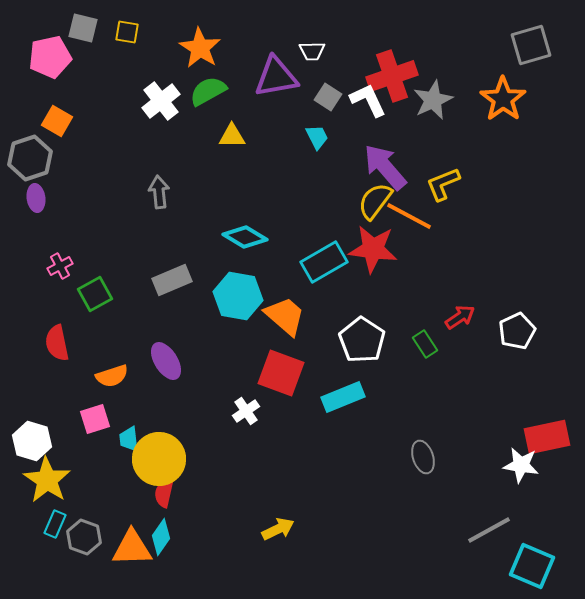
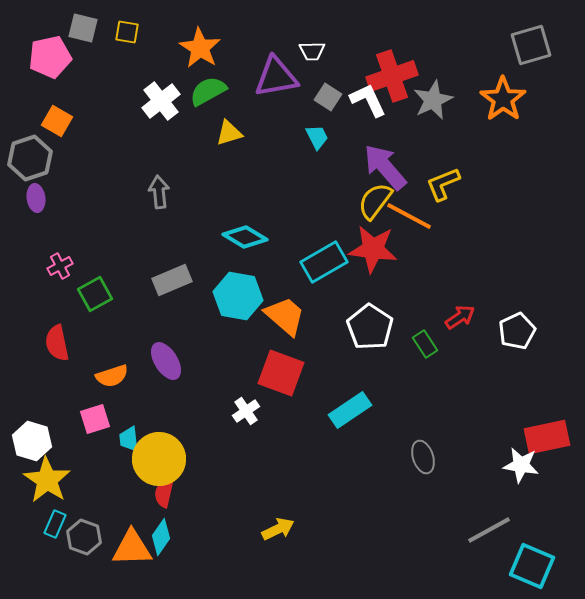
yellow triangle at (232, 136): moved 3 px left, 3 px up; rotated 16 degrees counterclockwise
white pentagon at (362, 340): moved 8 px right, 13 px up
cyan rectangle at (343, 397): moved 7 px right, 13 px down; rotated 12 degrees counterclockwise
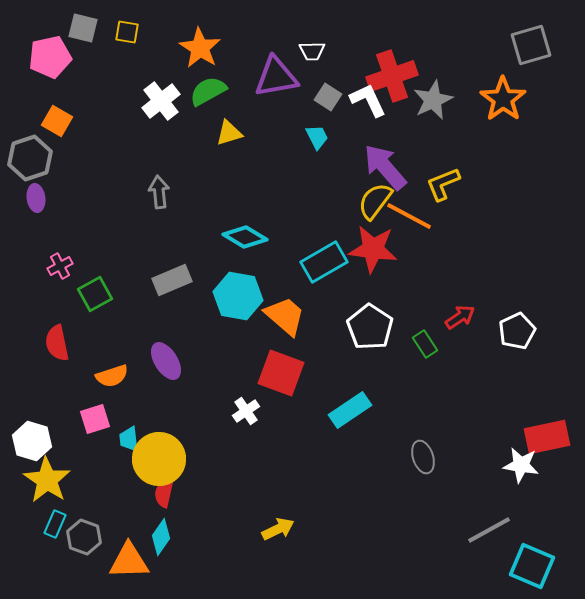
orange triangle at (132, 548): moved 3 px left, 13 px down
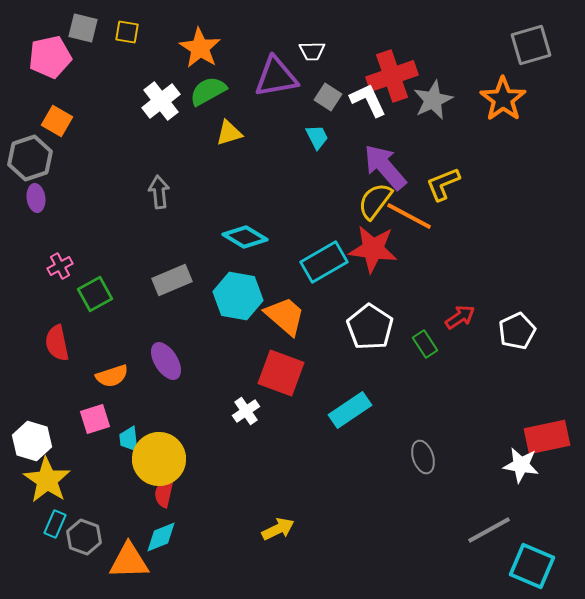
cyan diamond at (161, 537): rotated 33 degrees clockwise
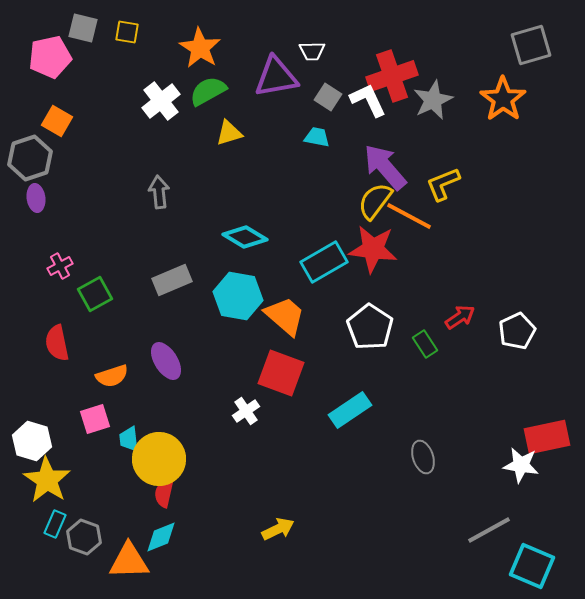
cyan trapezoid at (317, 137): rotated 52 degrees counterclockwise
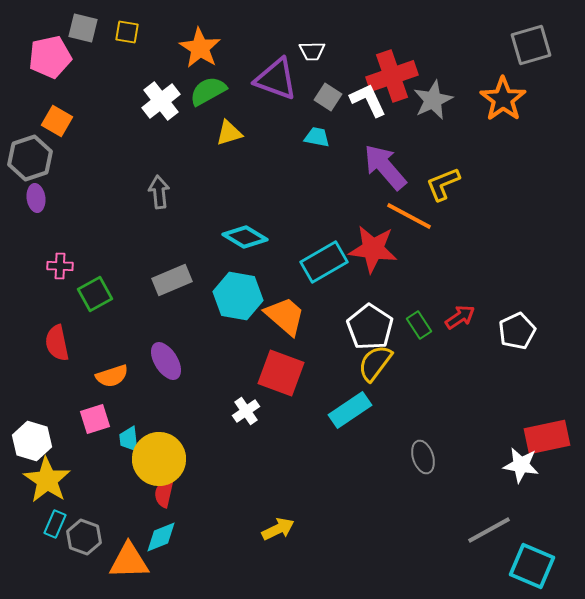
purple triangle at (276, 77): moved 2 px down; rotated 30 degrees clockwise
yellow semicircle at (375, 201): moved 162 px down
pink cross at (60, 266): rotated 30 degrees clockwise
green rectangle at (425, 344): moved 6 px left, 19 px up
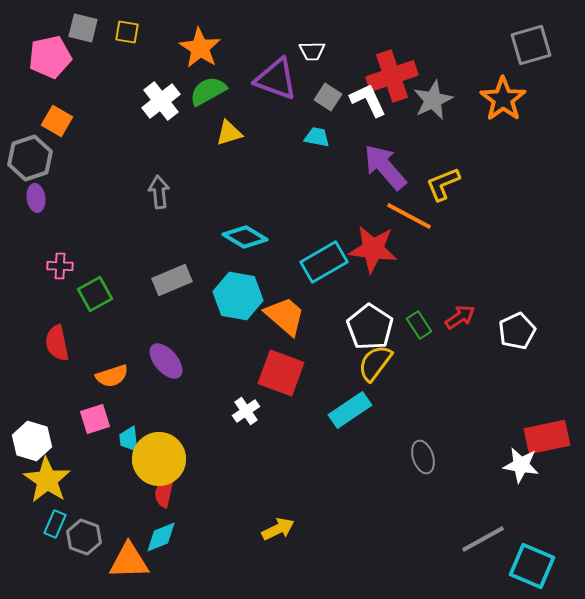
purple ellipse at (166, 361): rotated 9 degrees counterclockwise
gray line at (489, 530): moved 6 px left, 9 px down
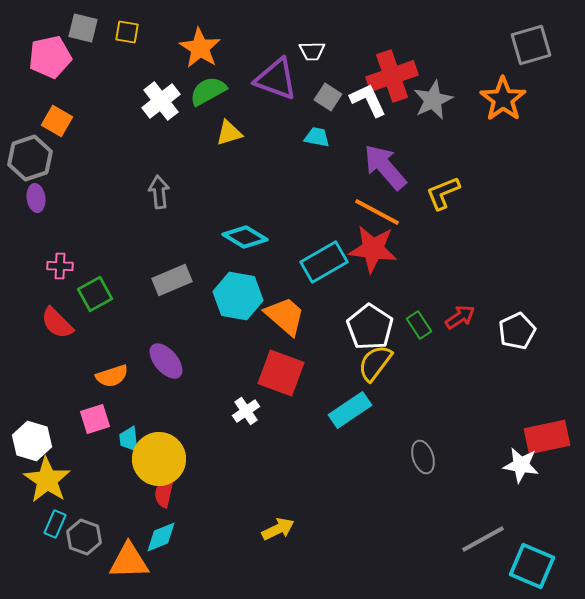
yellow L-shape at (443, 184): moved 9 px down
orange line at (409, 216): moved 32 px left, 4 px up
red semicircle at (57, 343): moved 20 px up; rotated 33 degrees counterclockwise
